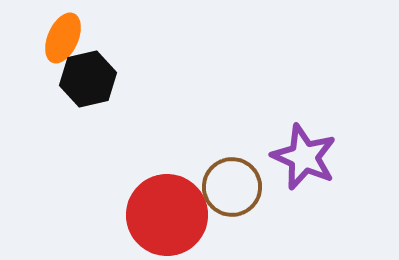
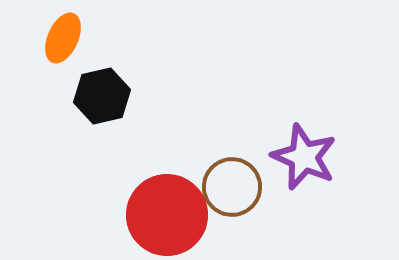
black hexagon: moved 14 px right, 17 px down
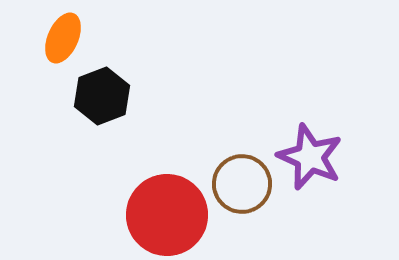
black hexagon: rotated 8 degrees counterclockwise
purple star: moved 6 px right
brown circle: moved 10 px right, 3 px up
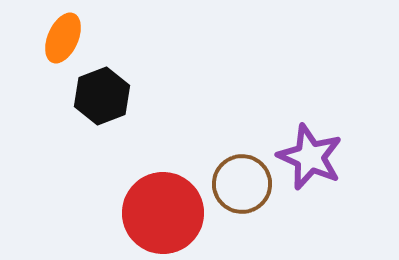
red circle: moved 4 px left, 2 px up
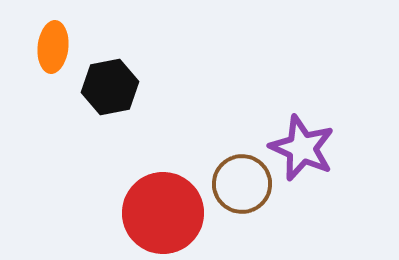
orange ellipse: moved 10 px left, 9 px down; rotated 18 degrees counterclockwise
black hexagon: moved 8 px right, 9 px up; rotated 10 degrees clockwise
purple star: moved 8 px left, 9 px up
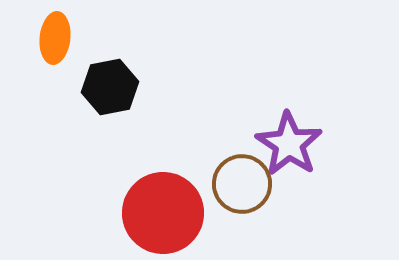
orange ellipse: moved 2 px right, 9 px up
purple star: moved 13 px left, 4 px up; rotated 10 degrees clockwise
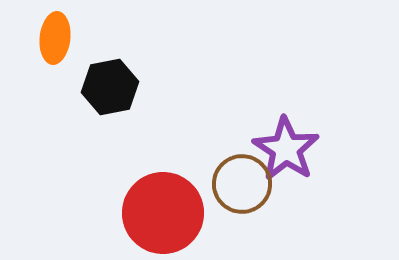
purple star: moved 3 px left, 5 px down
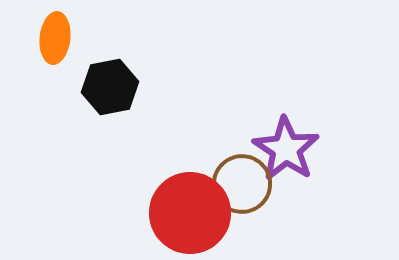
red circle: moved 27 px right
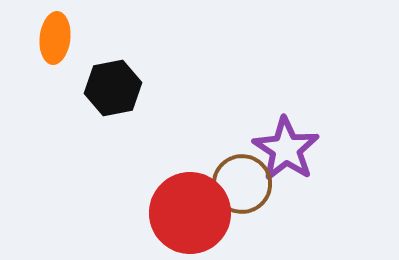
black hexagon: moved 3 px right, 1 px down
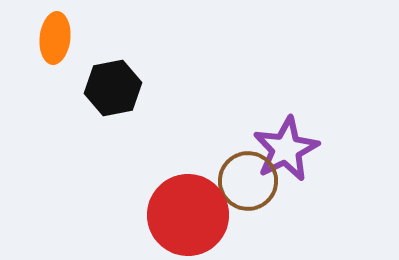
purple star: rotated 12 degrees clockwise
brown circle: moved 6 px right, 3 px up
red circle: moved 2 px left, 2 px down
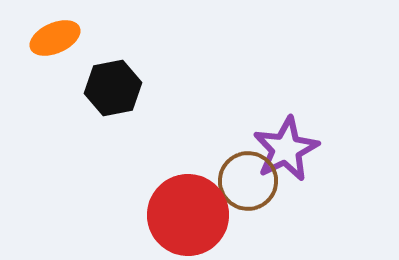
orange ellipse: rotated 60 degrees clockwise
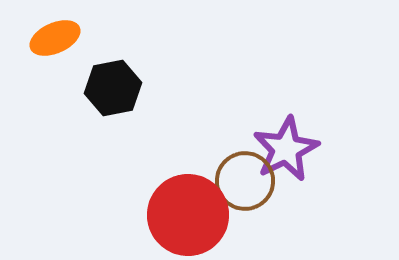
brown circle: moved 3 px left
